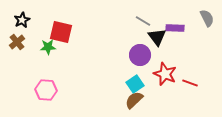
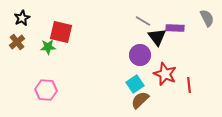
black star: moved 2 px up
red line: moved 1 px left, 2 px down; rotated 63 degrees clockwise
brown semicircle: moved 6 px right
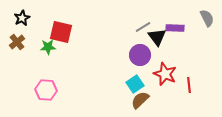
gray line: moved 6 px down; rotated 63 degrees counterclockwise
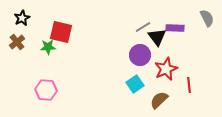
red star: moved 1 px right, 5 px up; rotated 25 degrees clockwise
brown semicircle: moved 19 px right
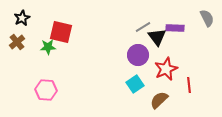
purple circle: moved 2 px left
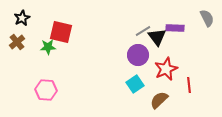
gray line: moved 4 px down
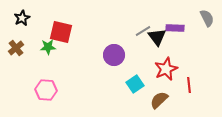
brown cross: moved 1 px left, 6 px down
purple circle: moved 24 px left
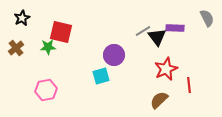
cyan square: moved 34 px left, 8 px up; rotated 18 degrees clockwise
pink hexagon: rotated 15 degrees counterclockwise
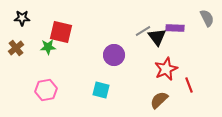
black star: rotated 28 degrees clockwise
cyan square: moved 14 px down; rotated 30 degrees clockwise
red line: rotated 14 degrees counterclockwise
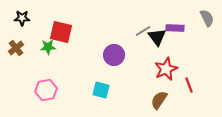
brown semicircle: rotated 12 degrees counterclockwise
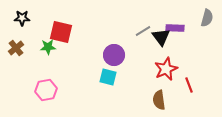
gray semicircle: rotated 42 degrees clockwise
black triangle: moved 4 px right
cyan square: moved 7 px right, 13 px up
brown semicircle: rotated 42 degrees counterclockwise
